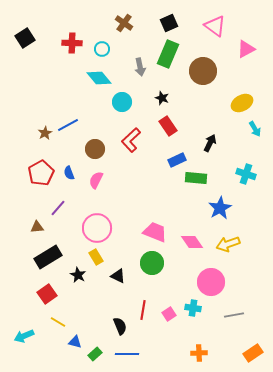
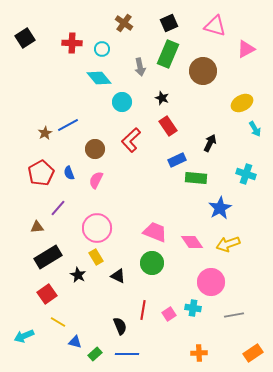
pink triangle at (215, 26): rotated 20 degrees counterclockwise
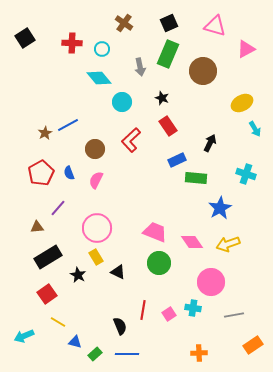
green circle at (152, 263): moved 7 px right
black triangle at (118, 276): moved 4 px up
orange rectangle at (253, 353): moved 8 px up
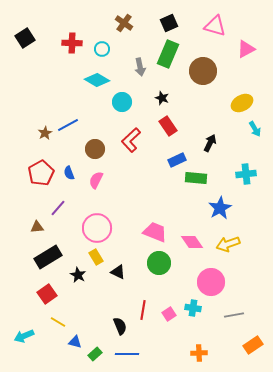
cyan diamond at (99, 78): moved 2 px left, 2 px down; rotated 20 degrees counterclockwise
cyan cross at (246, 174): rotated 24 degrees counterclockwise
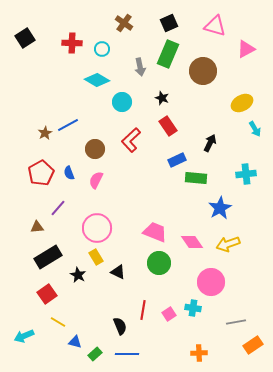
gray line at (234, 315): moved 2 px right, 7 px down
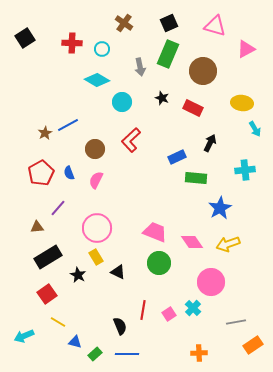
yellow ellipse at (242, 103): rotated 35 degrees clockwise
red rectangle at (168, 126): moved 25 px right, 18 px up; rotated 30 degrees counterclockwise
blue rectangle at (177, 160): moved 3 px up
cyan cross at (246, 174): moved 1 px left, 4 px up
cyan cross at (193, 308): rotated 35 degrees clockwise
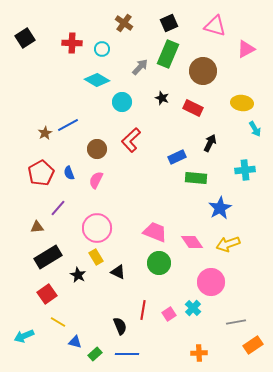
gray arrow at (140, 67): rotated 126 degrees counterclockwise
brown circle at (95, 149): moved 2 px right
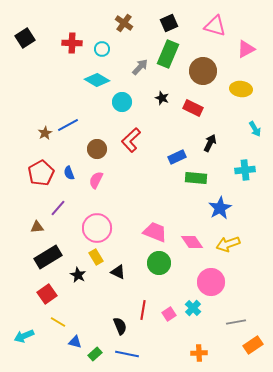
yellow ellipse at (242, 103): moved 1 px left, 14 px up
blue line at (127, 354): rotated 10 degrees clockwise
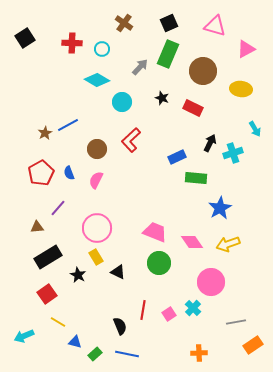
cyan cross at (245, 170): moved 12 px left, 17 px up; rotated 12 degrees counterclockwise
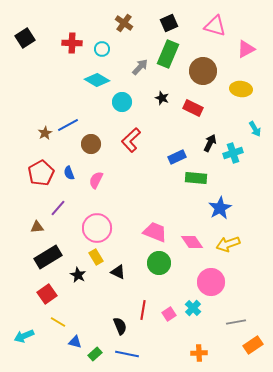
brown circle at (97, 149): moved 6 px left, 5 px up
